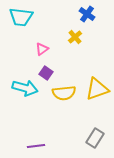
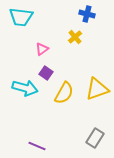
blue cross: rotated 21 degrees counterclockwise
yellow semicircle: rotated 55 degrees counterclockwise
purple line: moved 1 px right; rotated 30 degrees clockwise
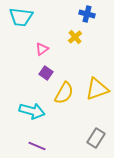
cyan arrow: moved 7 px right, 23 px down
gray rectangle: moved 1 px right
